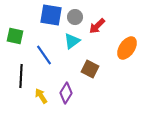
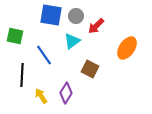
gray circle: moved 1 px right, 1 px up
red arrow: moved 1 px left
black line: moved 1 px right, 1 px up
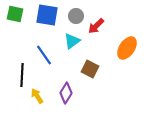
blue square: moved 4 px left
green square: moved 22 px up
yellow arrow: moved 4 px left
